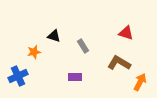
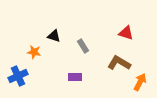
orange star: rotated 24 degrees clockwise
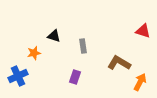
red triangle: moved 17 px right, 2 px up
gray rectangle: rotated 24 degrees clockwise
orange star: moved 1 px down; rotated 24 degrees counterclockwise
purple rectangle: rotated 72 degrees counterclockwise
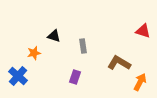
blue cross: rotated 24 degrees counterclockwise
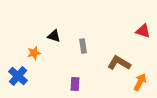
purple rectangle: moved 7 px down; rotated 16 degrees counterclockwise
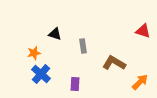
black triangle: moved 1 px right, 2 px up
brown L-shape: moved 5 px left
blue cross: moved 23 px right, 2 px up
orange arrow: rotated 18 degrees clockwise
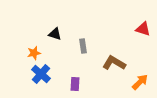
red triangle: moved 2 px up
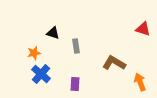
black triangle: moved 2 px left, 1 px up
gray rectangle: moved 7 px left
orange arrow: rotated 66 degrees counterclockwise
